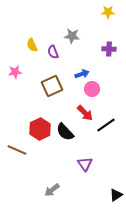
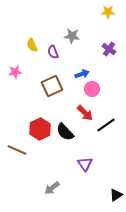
purple cross: rotated 32 degrees clockwise
gray arrow: moved 2 px up
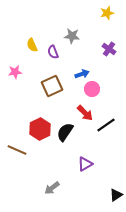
yellow star: moved 1 px left, 1 px down; rotated 16 degrees counterclockwise
black semicircle: rotated 78 degrees clockwise
purple triangle: rotated 35 degrees clockwise
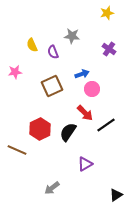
black semicircle: moved 3 px right
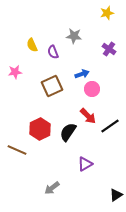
gray star: moved 2 px right
red arrow: moved 3 px right, 3 px down
black line: moved 4 px right, 1 px down
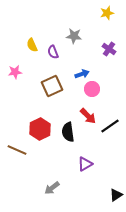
black semicircle: rotated 42 degrees counterclockwise
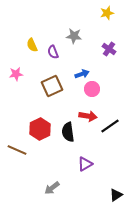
pink star: moved 1 px right, 2 px down
red arrow: rotated 36 degrees counterclockwise
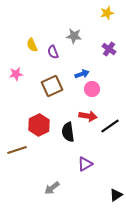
red hexagon: moved 1 px left, 4 px up
brown line: rotated 42 degrees counterclockwise
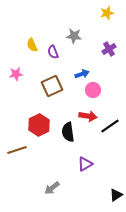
purple cross: rotated 24 degrees clockwise
pink circle: moved 1 px right, 1 px down
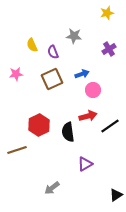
brown square: moved 7 px up
red arrow: rotated 24 degrees counterclockwise
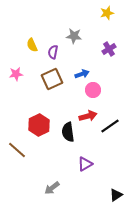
purple semicircle: rotated 32 degrees clockwise
brown line: rotated 60 degrees clockwise
